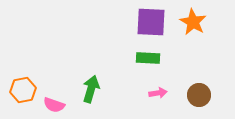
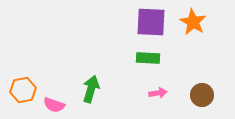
brown circle: moved 3 px right
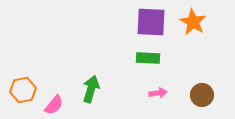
pink semicircle: rotated 70 degrees counterclockwise
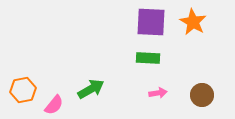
green arrow: rotated 44 degrees clockwise
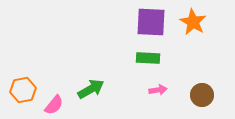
pink arrow: moved 3 px up
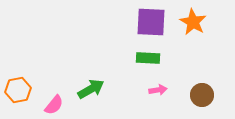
orange hexagon: moved 5 px left
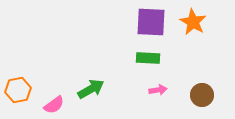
pink semicircle: rotated 15 degrees clockwise
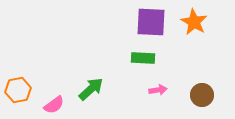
orange star: moved 1 px right
green rectangle: moved 5 px left
green arrow: rotated 12 degrees counterclockwise
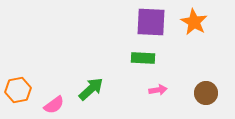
brown circle: moved 4 px right, 2 px up
